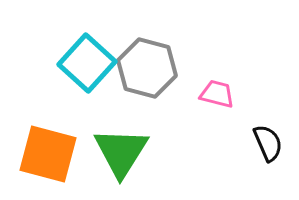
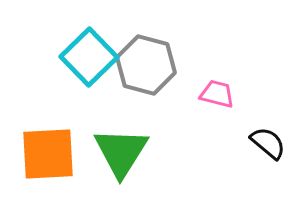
cyan square: moved 2 px right, 6 px up; rotated 4 degrees clockwise
gray hexagon: moved 1 px left, 3 px up
black semicircle: rotated 27 degrees counterclockwise
orange square: rotated 18 degrees counterclockwise
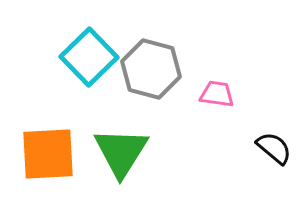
gray hexagon: moved 5 px right, 4 px down
pink trapezoid: rotated 6 degrees counterclockwise
black semicircle: moved 6 px right, 5 px down
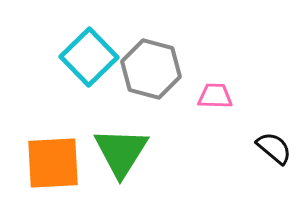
pink trapezoid: moved 2 px left, 2 px down; rotated 6 degrees counterclockwise
orange square: moved 5 px right, 9 px down
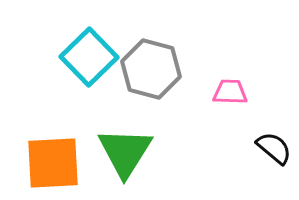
pink trapezoid: moved 15 px right, 4 px up
green triangle: moved 4 px right
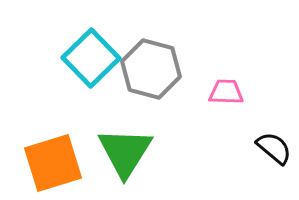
cyan square: moved 2 px right, 1 px down
pink trapezoid: moved 4 px left
orange square: rotated 14 degrees counterclockwise
